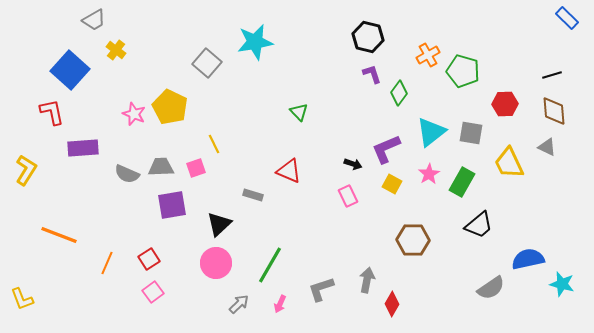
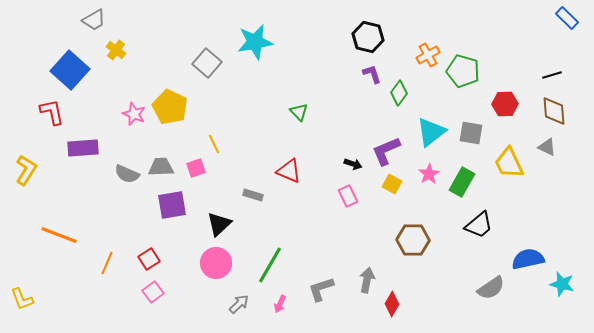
purple L-shape at (386, 149): moved 2 px down
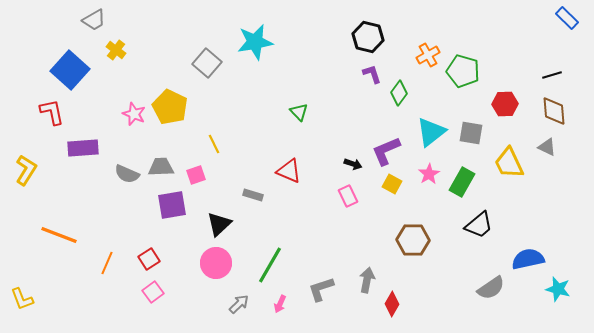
pink square at (196, 168): moved 7 px down
cyan star at (562, 284): moved 4 px left, 5 px down
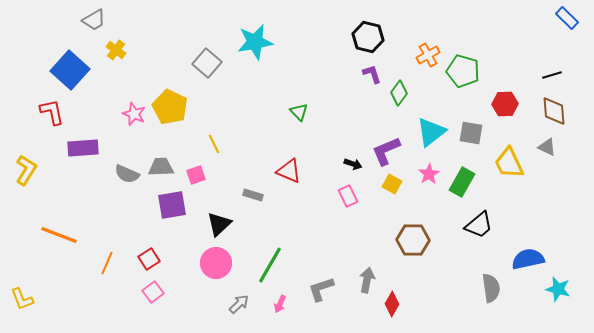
gray semicircle at (491, 288): rotated 64 degrees counterclockwise
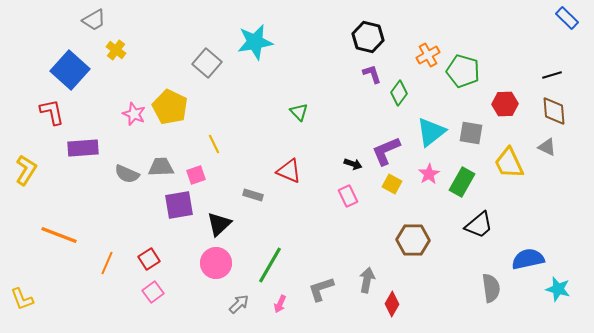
purple square at (172, 205): moved 7 px right
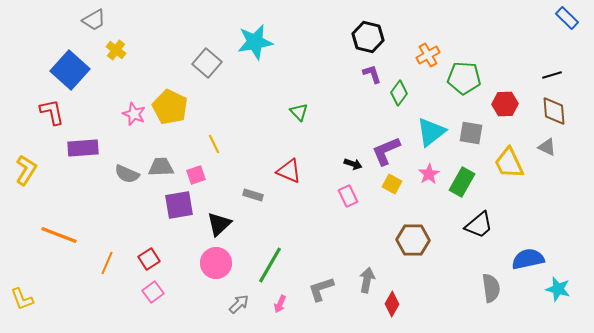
green pentagon at (463, 71): moved 1 px right, 7 px down; rotated 12 degrees counterclockwise
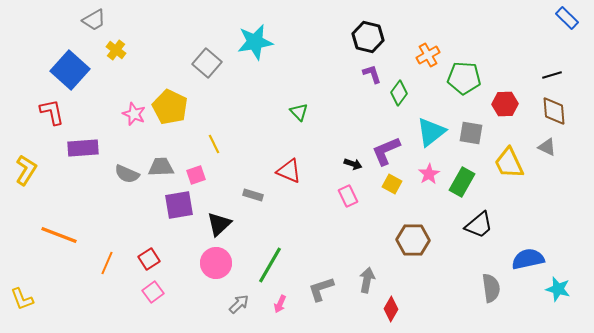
red diamond at (392, 304): moved 1 px left, 5 px down
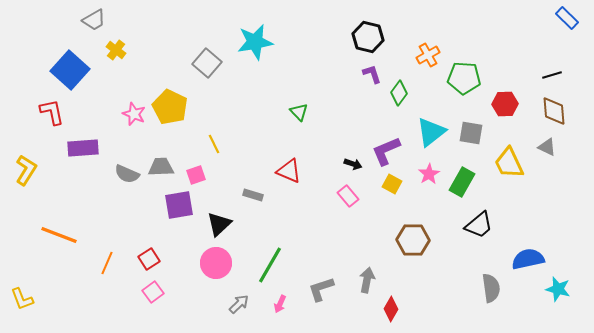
pink rectangle at (348, 196): rotated 15 degrees counterclockwise
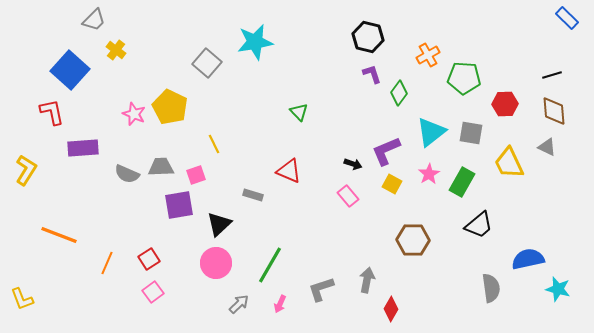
gray trapezoid at (94, 20): rotated 15 degrees counterclockwise
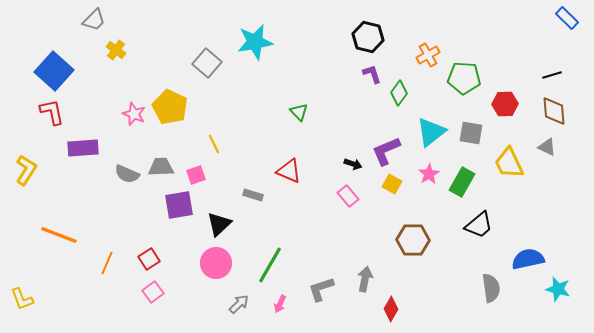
blue square at (70, 70): moved 16 px left, 1 px down
gray arrow at (367, 280): moved 2 px left, 1 px up
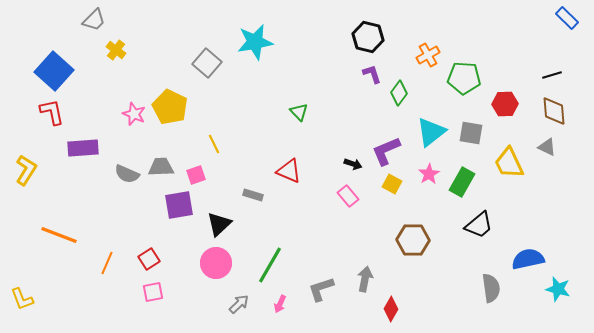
pink square at (153, 292): rotated 25 degrees clockwise
